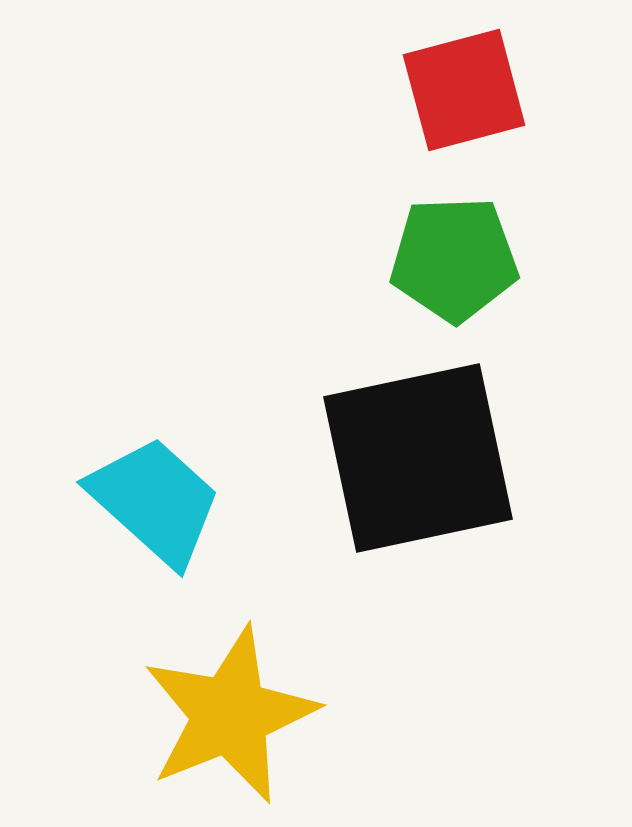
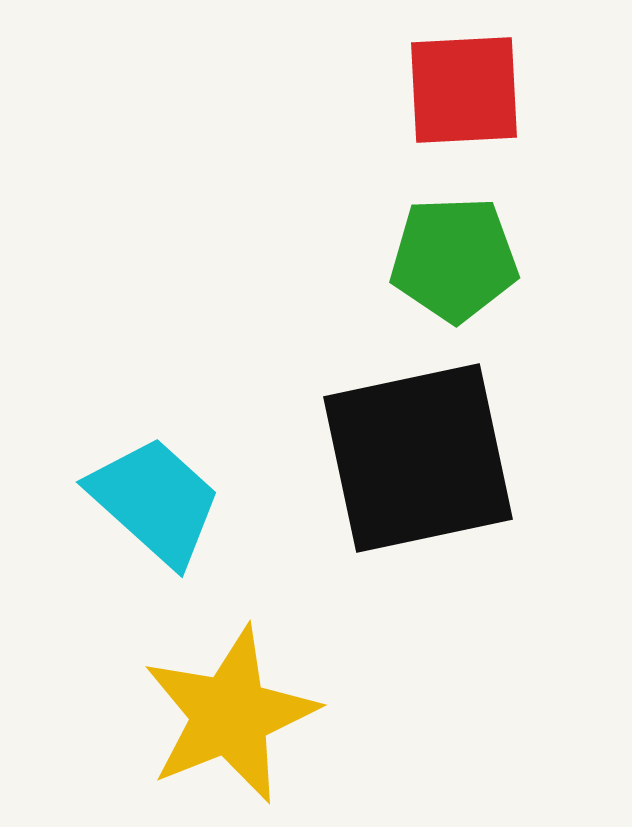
red square: rotated 12 degrees clockwise
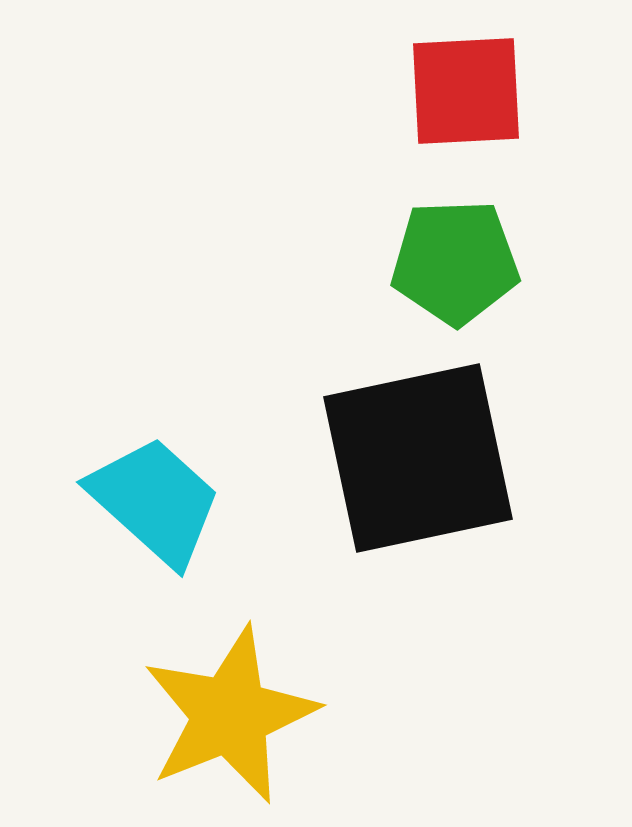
red square: moved 2 px right, 1 px down
green pentagon: moved 1 px right, 3 px down
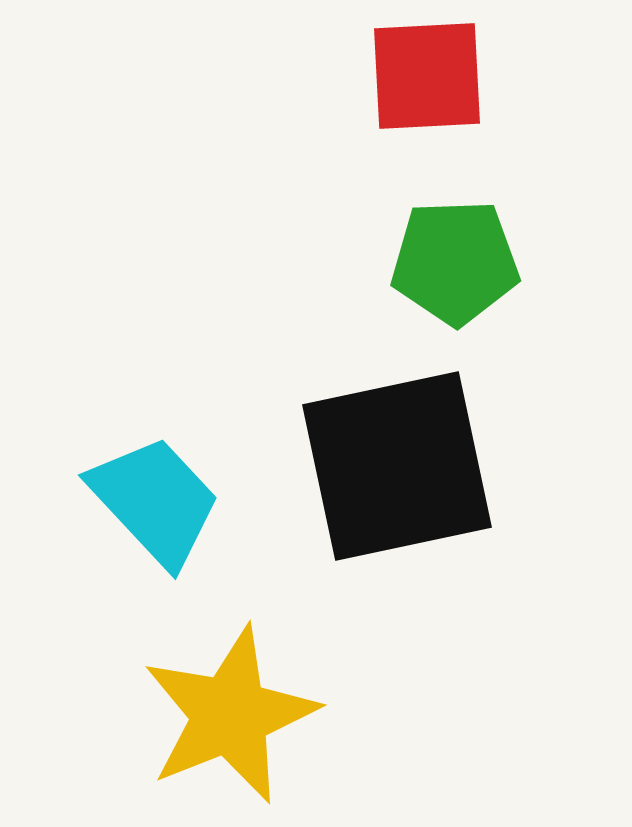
red square: moved 39 px left, 15 px up
black square: moved 21 px left, 8 px down
cyan trapezoid: rotated 5 degrees clockwise
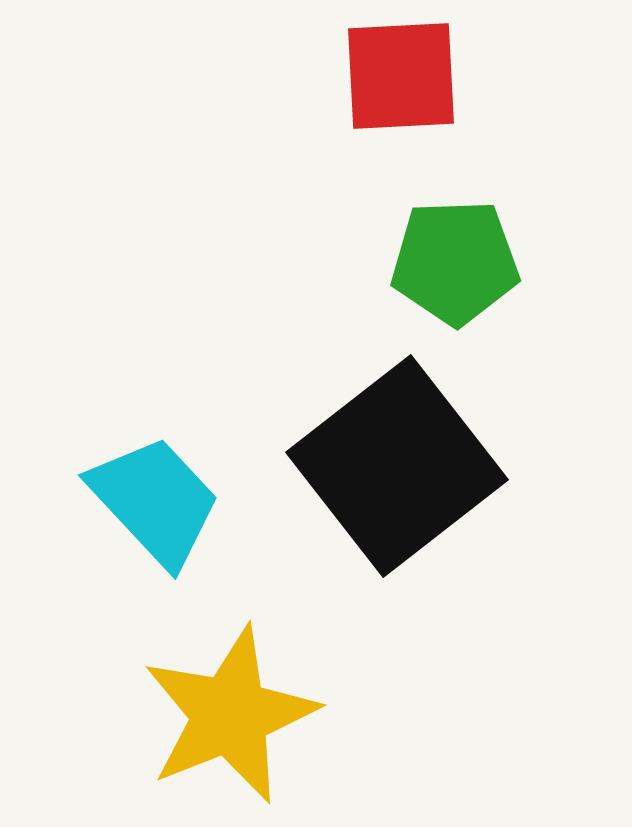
red square: moved 26 px left
black square: rotated 26 degrees counterclockwise
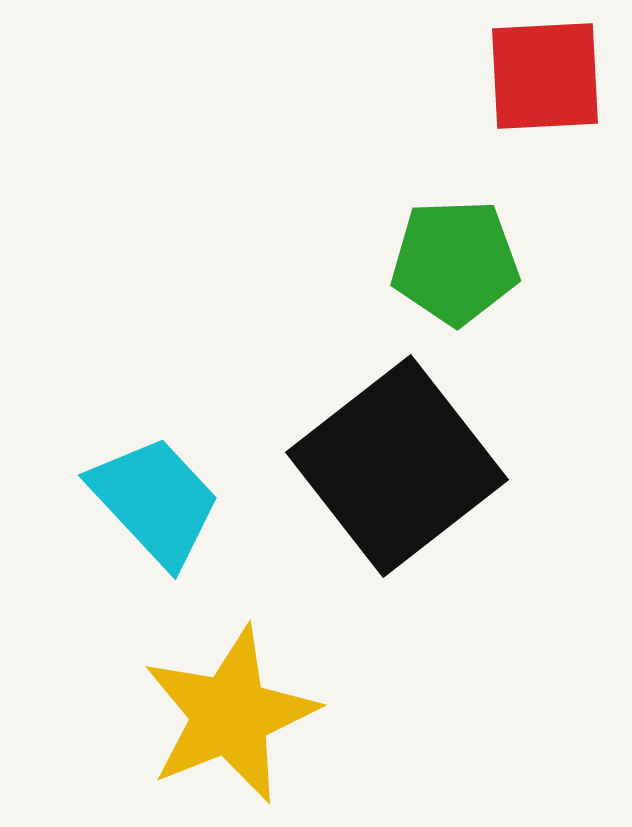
red square: moved 144 px right
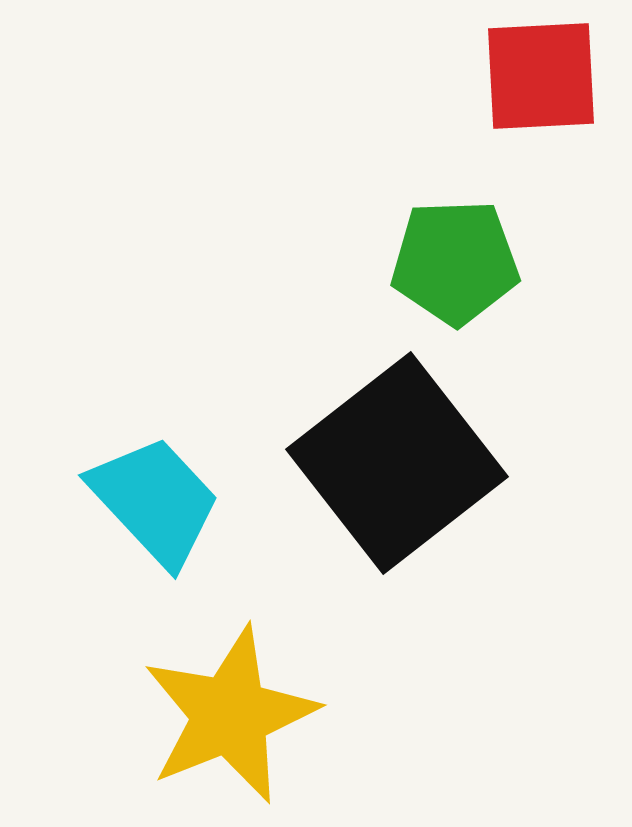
red square: moved 4 px left
black square: moved 3 px up
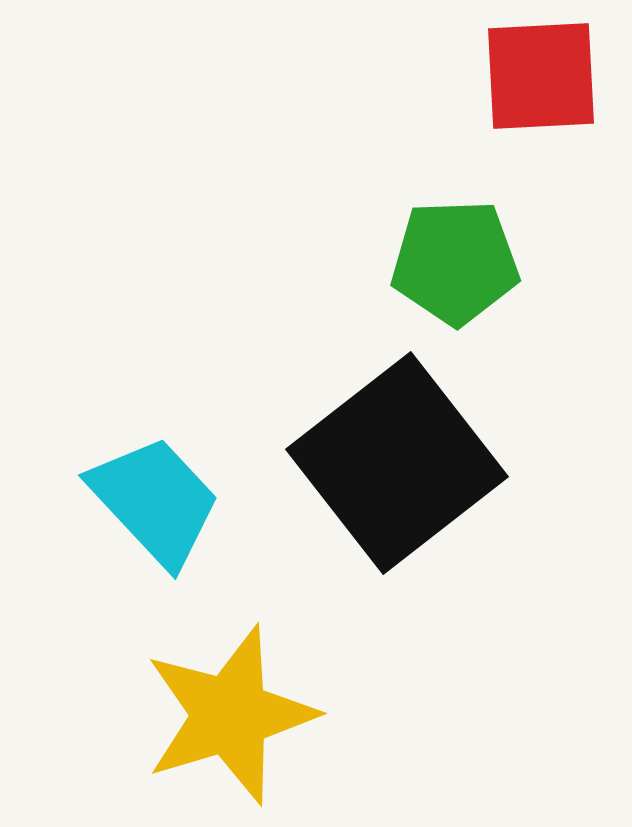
yellow star: rotated 5 degrees clockwise
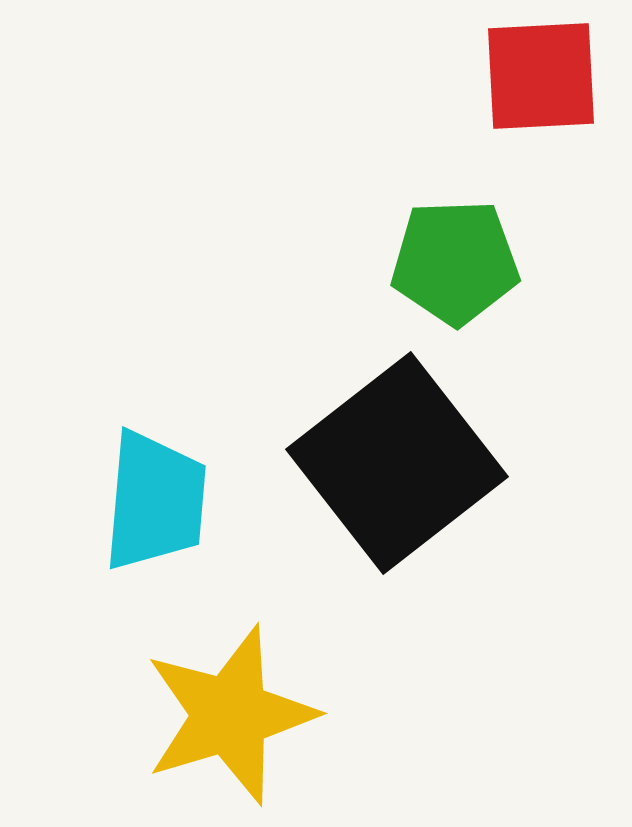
cyan trapezoid: rotated 48 degrees clockwise
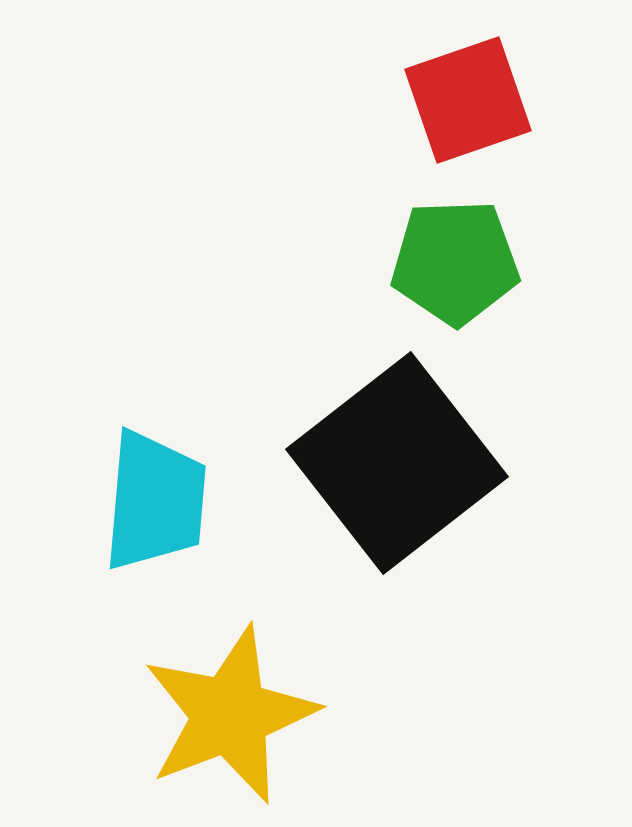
red square: moved 73 px left, 24 px down; rotated 16 degrees counterclockwise
yellow star: rotated 4 degrees counterclockwise
